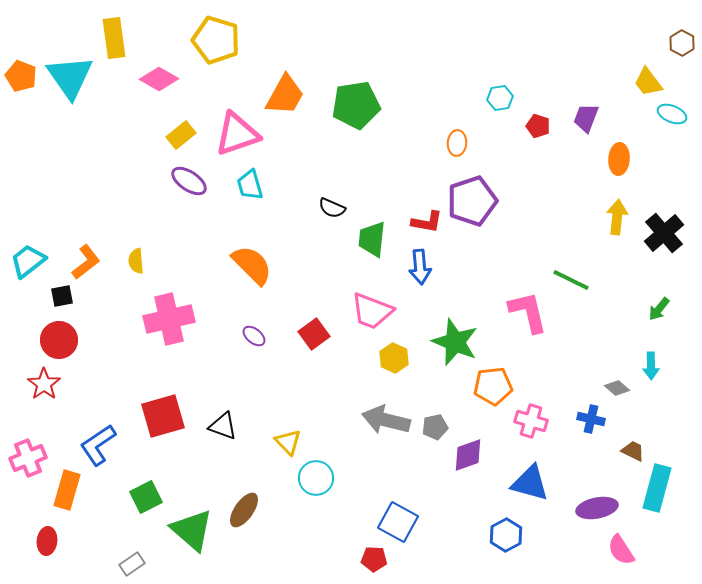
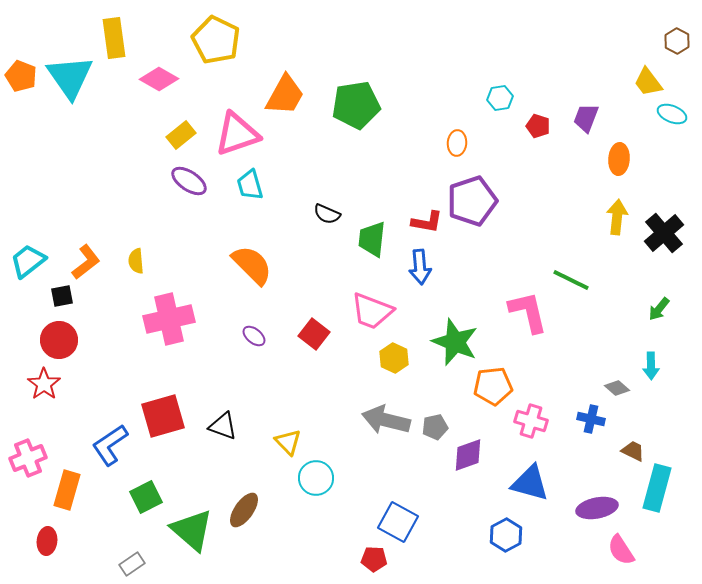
yellow pentagon at (216, 40): rotated 9 degrees clockwise
brown hexagon at (682, 43): moved 5 px left, 2 px up
black semicircle at (332, 208): moved 5 px left, 6 px down
red square at (314, 334): rotated 16 degrees counterclockwise
blue L-shape at (98, 445): moved 12 px right
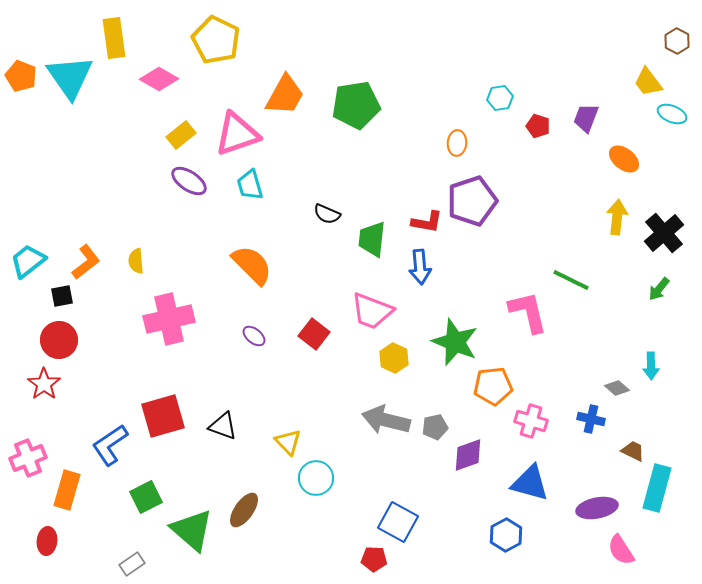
orange ellipse at (619, 159): moved 5 px right; rotated 56 degrees counterclockwise
green arrow at (659, 309): moved 20 px up
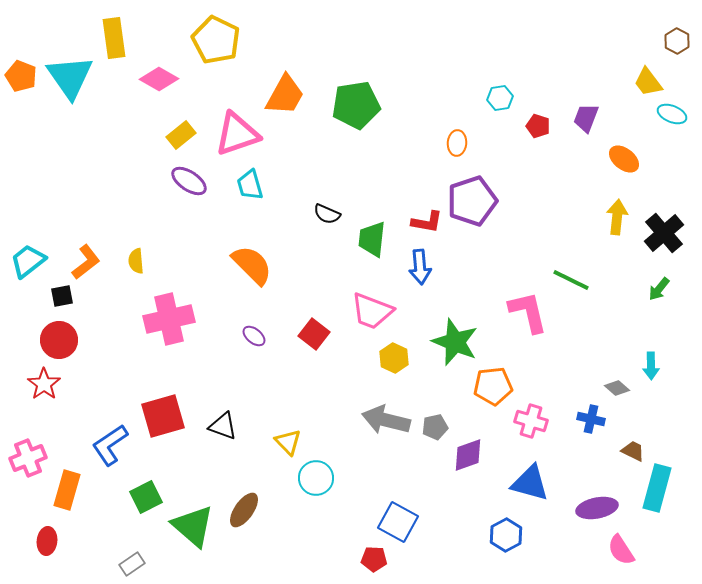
green triangle at (192, 530): moved 1 px right, 4 px up
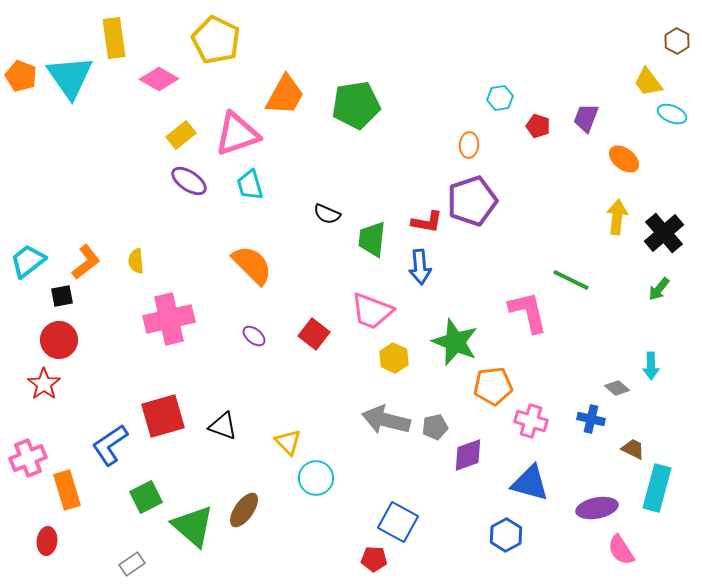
orange ellipse at (457, 143): moved 12 px right, 2 px down
brown trapezoid at (633, 451): moved 2 px up
orange rectangle at (67, 490): rotated 33 degrees counterclockwise
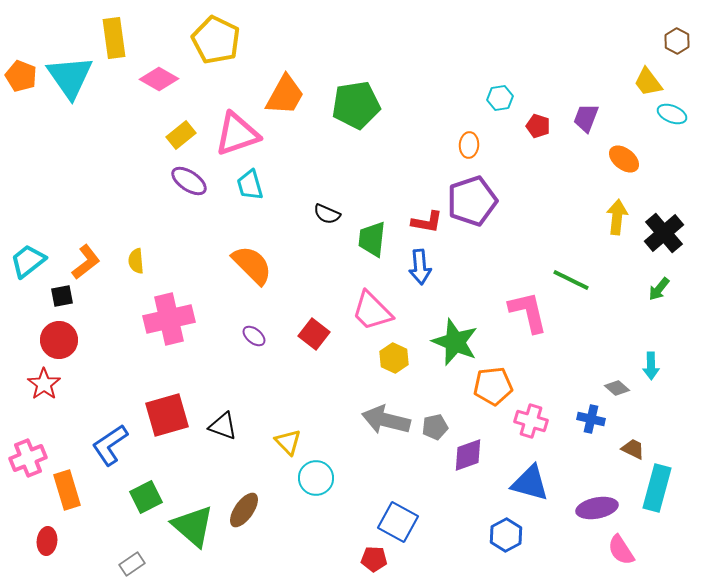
pink trapezoid at (372, 311): rotated 24 degrees clockwise
red square at (163, 416): moved 4 px right, 1 px up
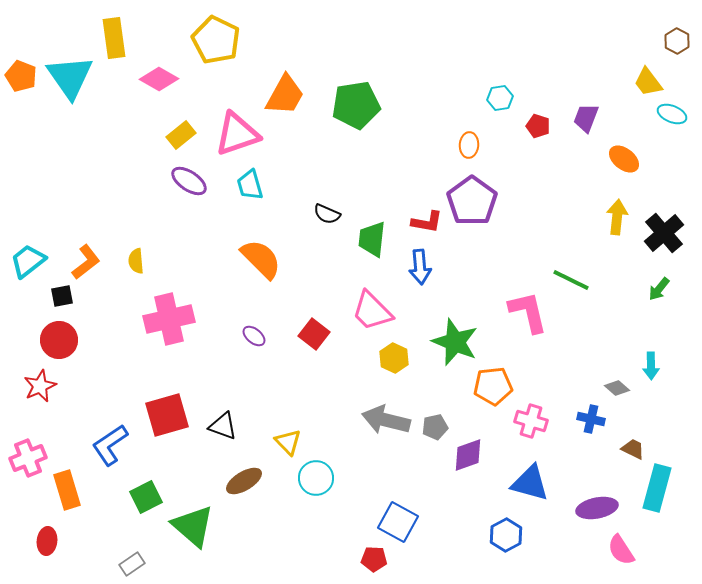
purple pentagon at (472, 201): rotated 18 degrees counterclockwise
orange semicircle at (252, 265): moved 9 px right, 6 px up
red star at (44, 384): moved 4 px left, 2 px down; rotated 12 degrees clockwise
brown ellipse at (244, 510): moved 29 px up; rotated 24 degrees clockwise
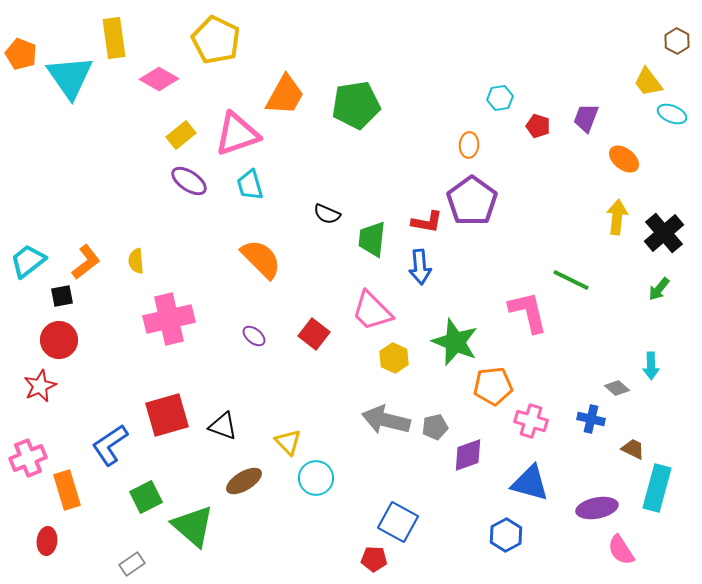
orange pentagon at (21, 76): moved 22 px up
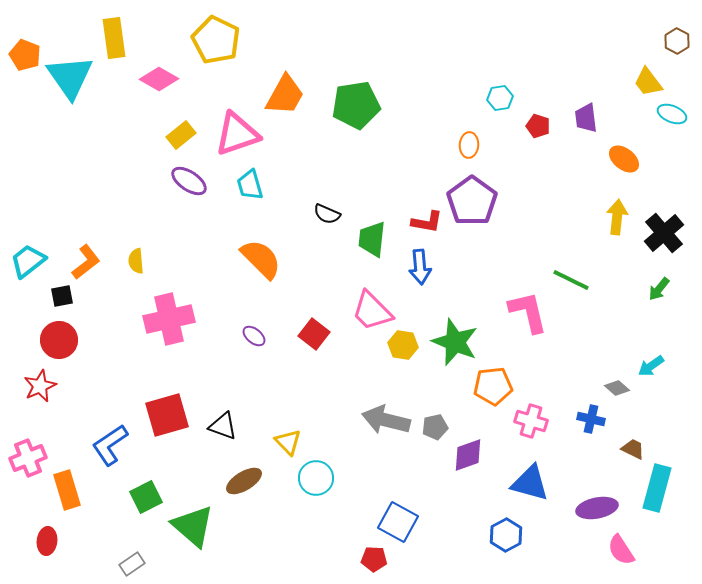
orange pentagon at (21, 54): moved 4 px right, 1 px down
purple trapezoid at (586, 118): rotated 28 degrees counterclockwise
yellow hexagon at (394, 358): moved 9 px right, 13 px up; rotated 16 degrees counterclockwise
cyan arrow at (651, 366): rotated 56 degrees clockwise
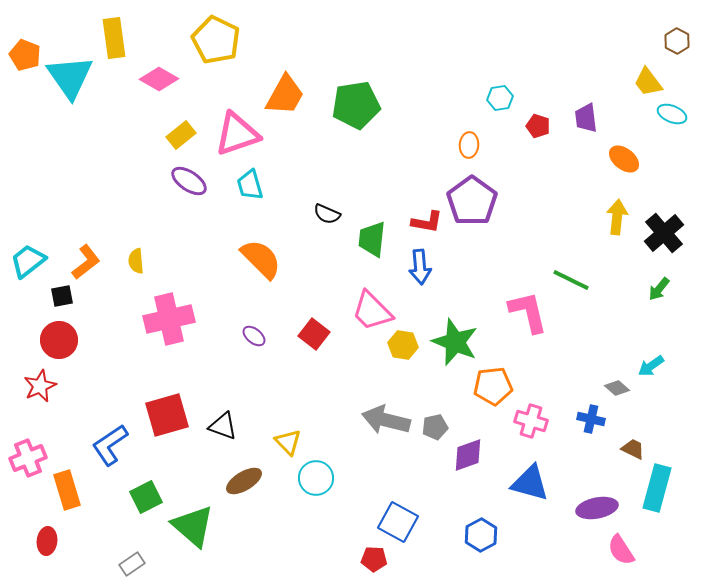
blue hexagon at (506, 535): moved 25 px left
